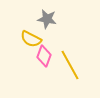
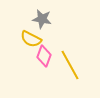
gray star: moved 5 px left
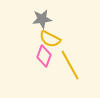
gray star: rotated 18 degrees counterclockwise
yellow semicircle: moved 19 px right
